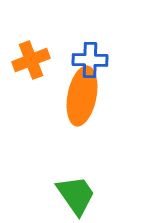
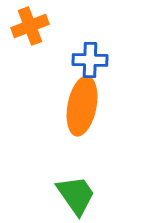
orange cross: moved 1 px left, 34 px up
orange ellipse: moved 10 px down
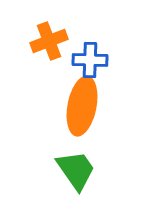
orange cross: moved 19 px right, 15 px down
green trapezoid: moved 25 px up
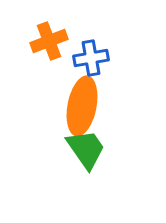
blue cross: moved 1 px right, 2 px up; rotated 12 degrees counterclockwise
green trapezoid: moved 10 px right, 21 px up
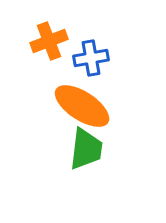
orange ellipse: rotated 68 degrees counterclockwise
green trapezoid: rotated 42 degrees clockwise
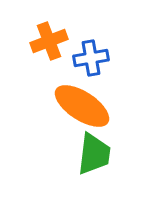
green trapezoid: moved 8 px right, 5 px down
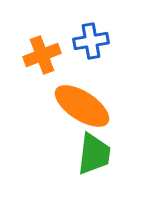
orange cross: moved 7 px left, 14 px down
blue cross: moved 17 px up
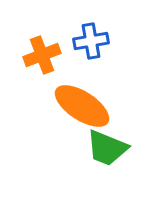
green trapezoid: moved 13 px right, 6 px up; rotated 105 degrees clockwise
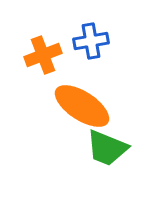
orange cross: moved 1 px right
